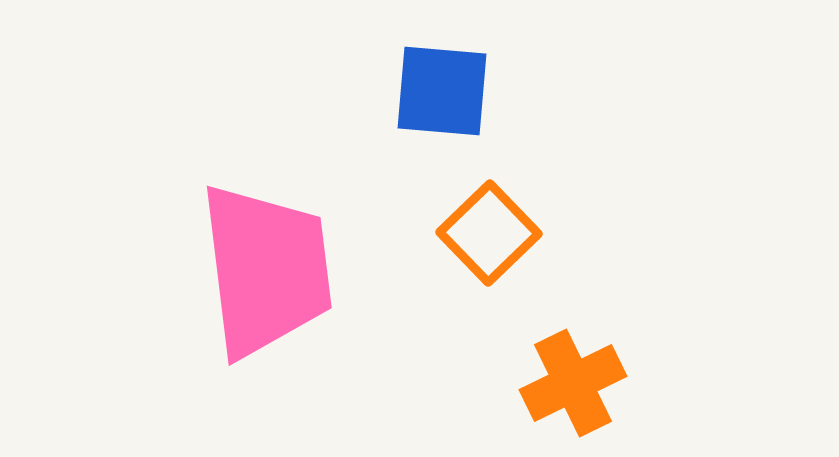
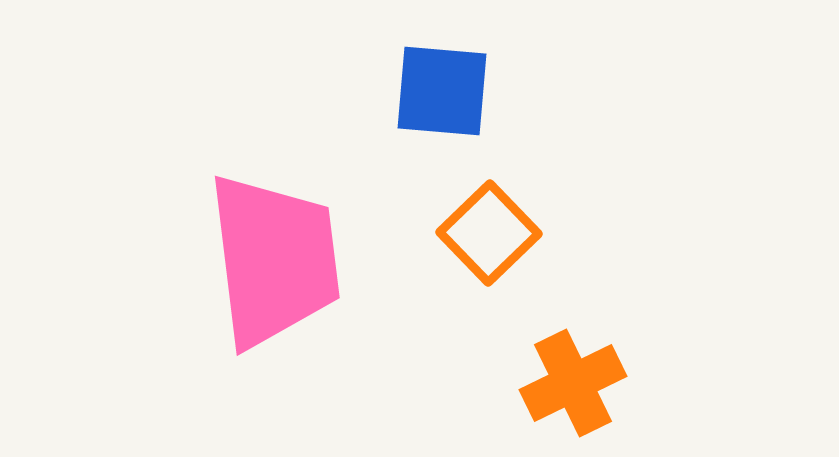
pink trapezoid: moved 8 px right, 10 px up
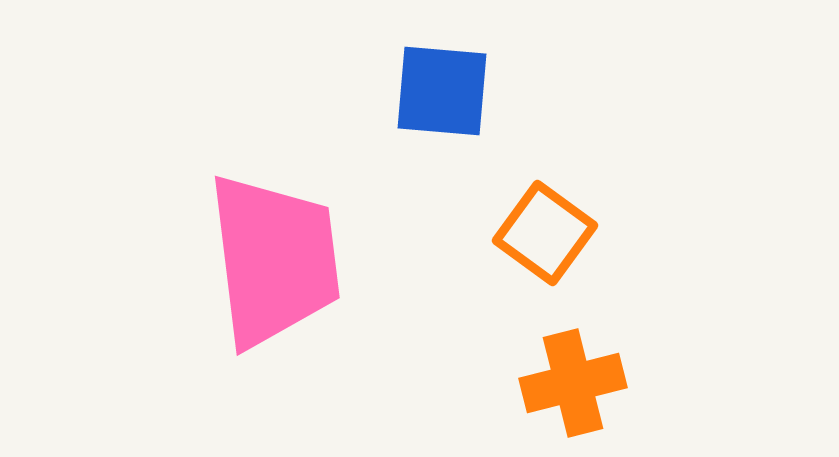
orange square: moved 56 px right; rotated 10 degrees counterclockwise
orange cross: rotated 12 degrees clockwise
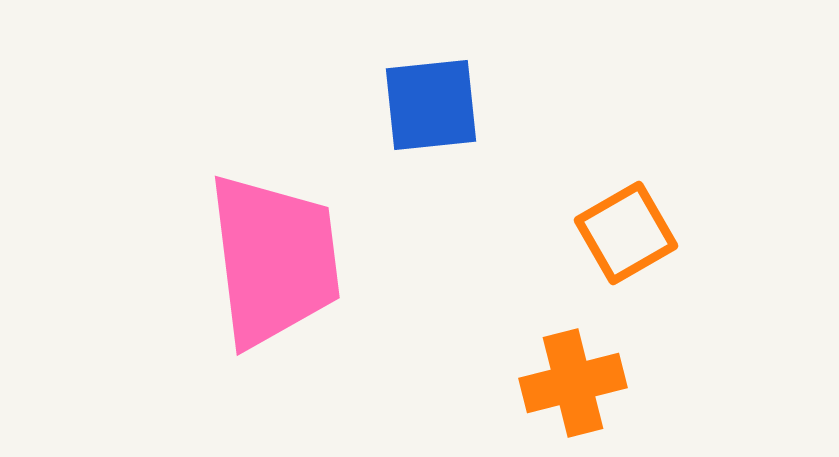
blue square: moved 11 px left, 14 px down; rotated 11 degrees counterclockwise
orange square: moved 81 px right; rotated 24 degrees clockwise
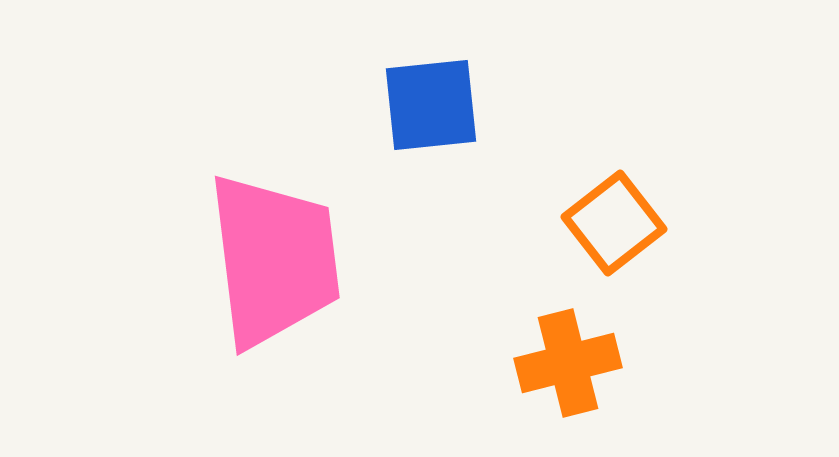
orange square: moved 12 px left, 10 px up; rotated 8 degrees counterclockwise
orange cross: moved 5 px left, 20 px up
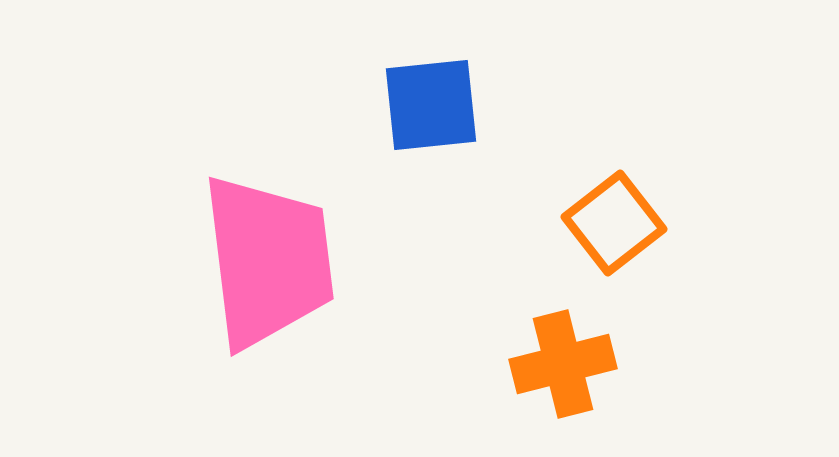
pink trapezoid: moved 6 px left, 1 px down
orange cross: moved 5 px left, 1 px down
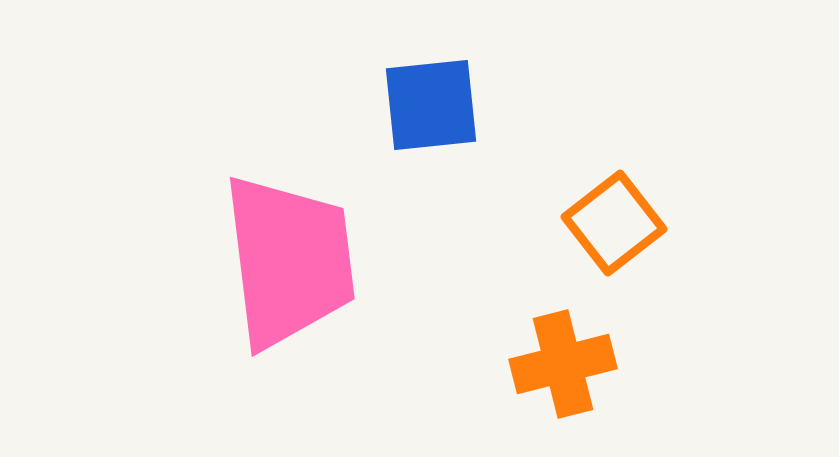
pink trapezoid: moved 21 px right
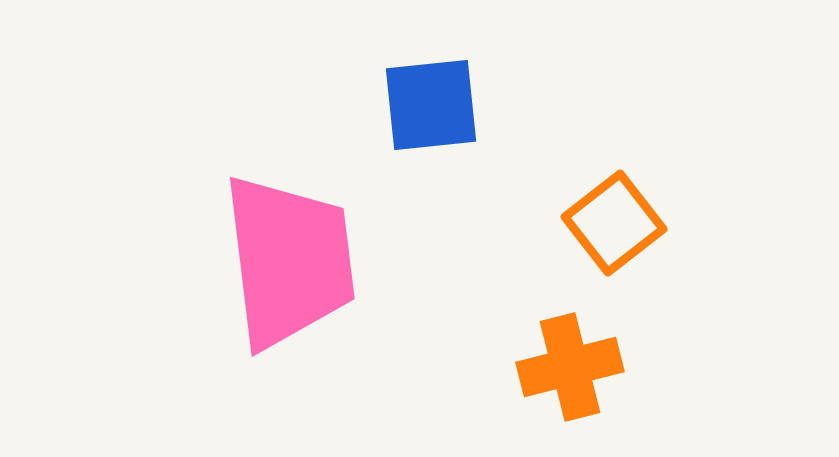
orange cross: moved 7 px right, 3 px down
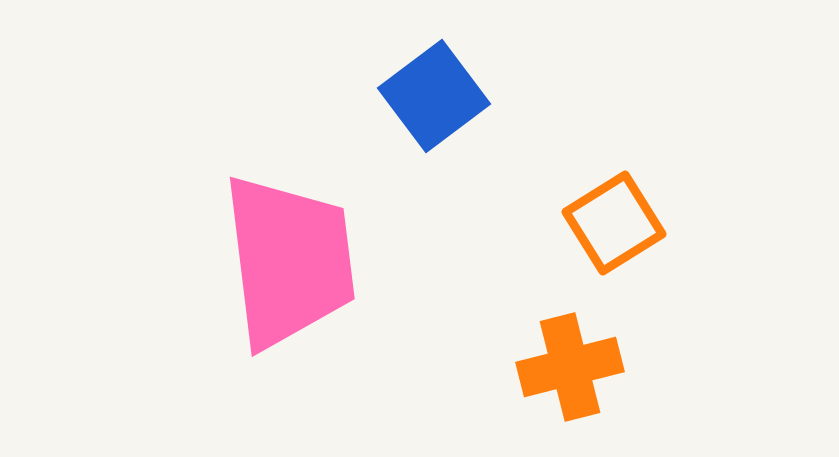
blue square: moved 3 px right, 9 px up; rotated 31 degrees counterclockwise
orange square: rotated 6 degrees clockwise
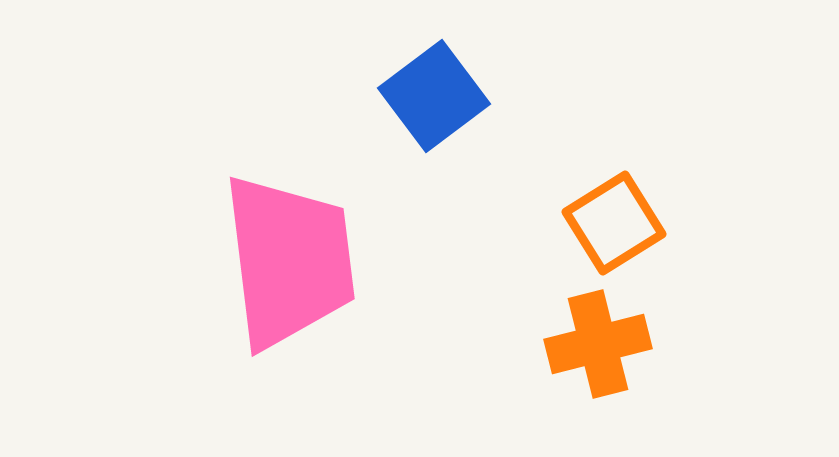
orange cross: moved 28 px right, 23 px up
